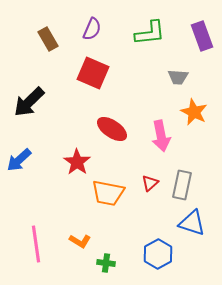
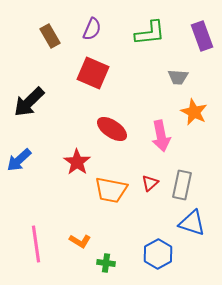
brown rectangle: moved 2 px right, 3 px up
orange trapezoid: moved 3 px right, 3 px up
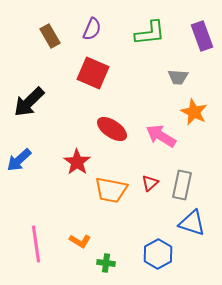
pink arrow: rotated 132 degrees clockwise
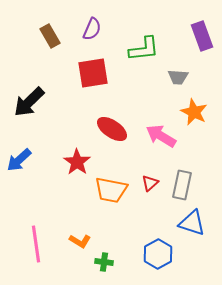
green L-shape: moved 6 px left, 16 px down
red square: rotated 32 degrees counterclockwise
green cross: moved 2 px left, 1 px up
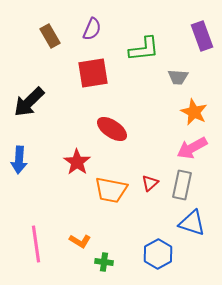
pink arrow: moved 31 px right, 12 px down; rotated 60 degrees counterclockwise
blue arrow: rotated 44 degrees counterclockwise
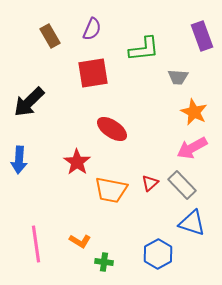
gray rectangle: rotated 56 degrees counterclockwise
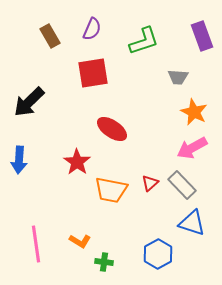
green L-shape: moved 8 px up; rotated 12 degrees counterclockwise
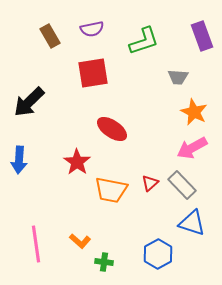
purple semicircle: rotated 55 degrees clockwise
orange L-shape: rotated 10 degrees clockwise
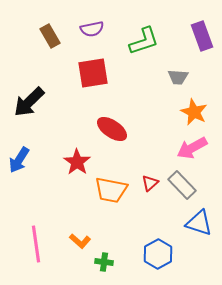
blue arrow: rotated 28 degrees clockwise
blue triangle: moved 7 px right
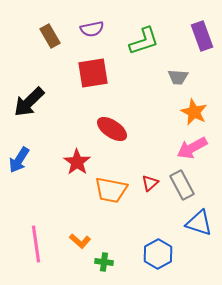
gray rectangle: rotated 16 degrees clockwise
